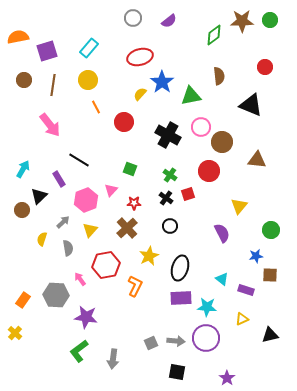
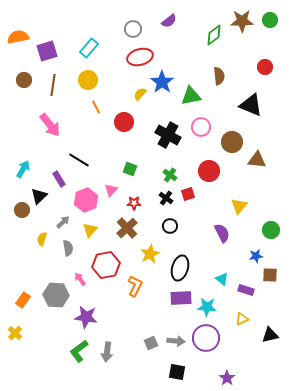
gray circle at (133, 18): moved 11 px down
brown circle at (222, 142): moved 10 px right
yellow star at (149, 256): moved 1 px right, 2 px up
gray arrow at (113, 359): moved 6 px left, 7 px up
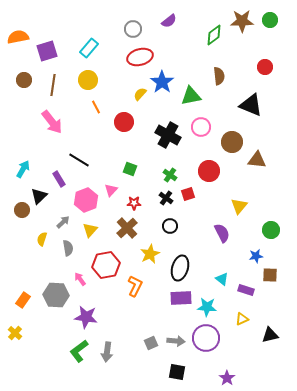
pink arrow at (50, 125): moved 2 px right, 3 px up
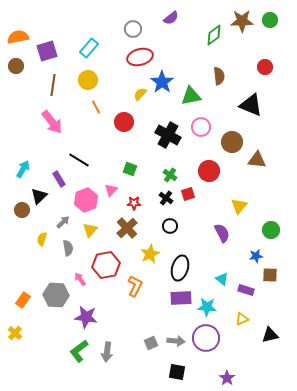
purple semicircle at (169, 21): moved 2 px right, 3 px up
brown circle at (24, 80): moved 8 px left, 14 px up
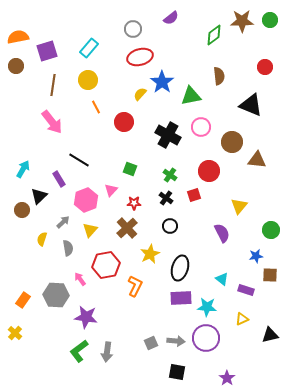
red square at (188, 194): moved 6 px right, 1 px down
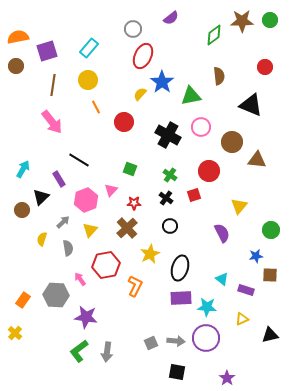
red ellipse at (140, 57): moved 3 px right, 1 px up; rotated 50 degrees counterclockwise
black triangle at (39, 196): moved 2 px right, 1 px down
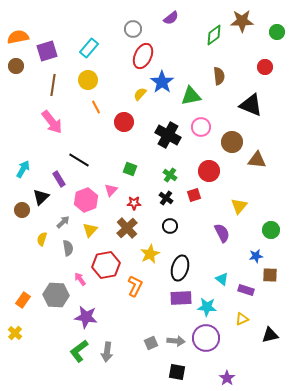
green circle at (270, 20): moved 7 px right, 12 px down
